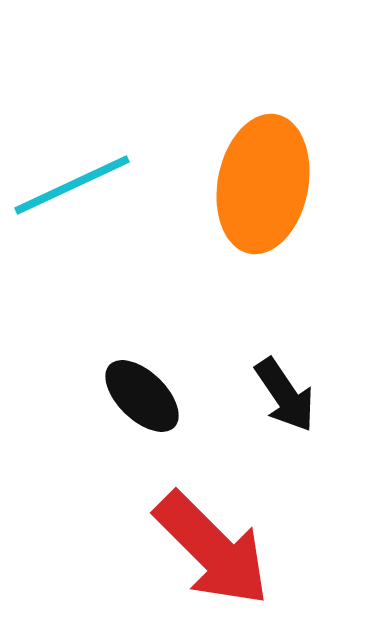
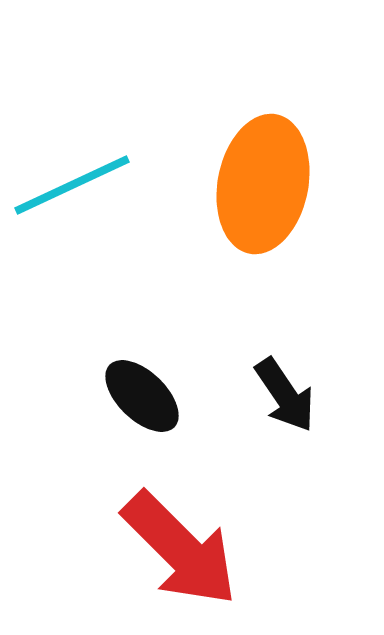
red arrow: moved 32 px left
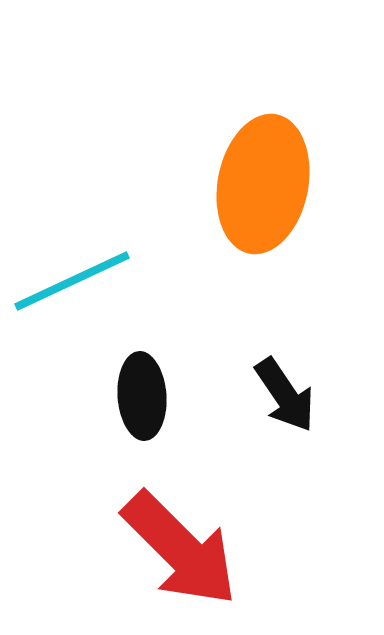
cyan line: moved 96 px down
black ellipse: rotated 42 degrees clockwise
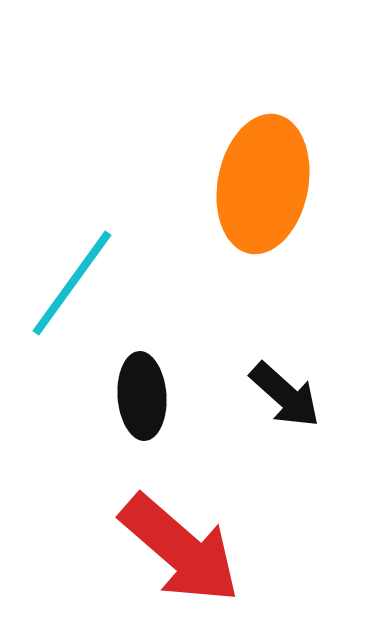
cyan line: moved 2 px down; rotated 29 degrees counterclockwise
black arrow: rotated 14 degrees counterclockwise
red arrow: rotated 4 degrees counterclockwise
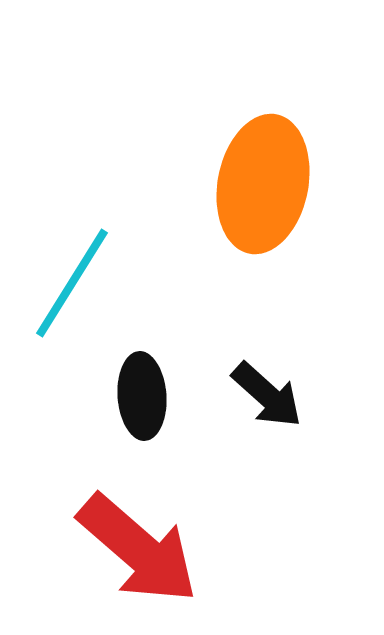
cyan line: rotated 4 degrees counterclockwise
black arrow: moved 18 px left
red arrow: moved 42 px left
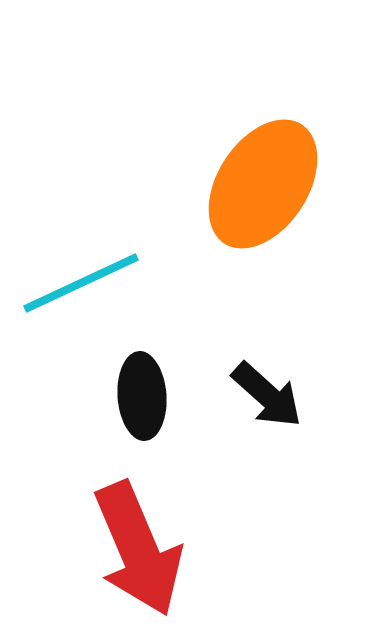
orange ellipse: rotated 22 degrees clockwise
cyan line: moved 9 px right; rotated 33 degrees clockwise
red arrow: rotated 26 degrees clockwise
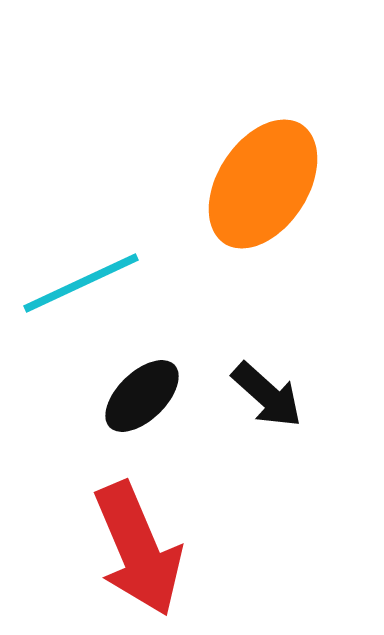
black ellipse: rotated 50 degrees clockwise
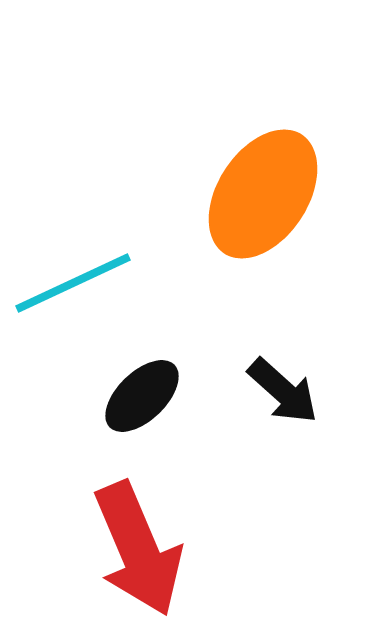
orange ellipse: moved 10 px down
cyan line: moved 8 px left
black arrow: moved 16 px right, 4 px up
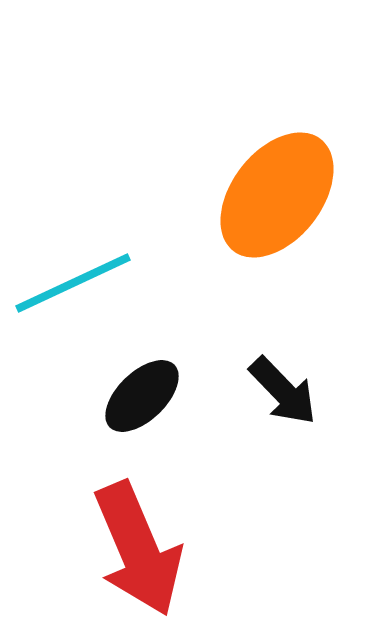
orange ellipse: moved 14 px right, 1 px down; rotated 5 degrees clockwise
black arrow: rotated 4 degrees clockwise
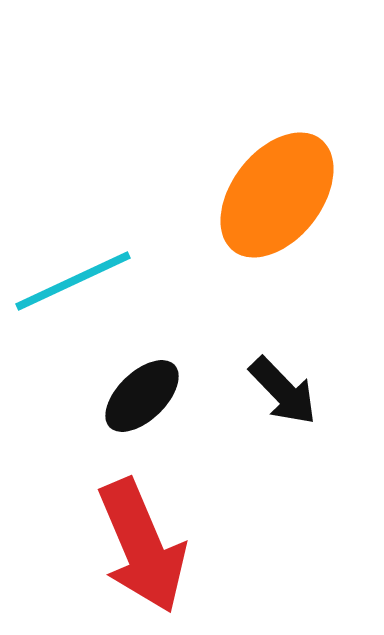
cyan line: moved 2 px up
red arrow: moved 4 px right, 3 px up
